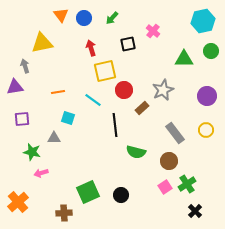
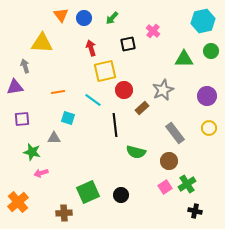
yellow triangle: rotated 15 degrees clockwise
yellow circle: moved 3 px right, 2 px up
black cross: rotated 32 degrees counterclockwise
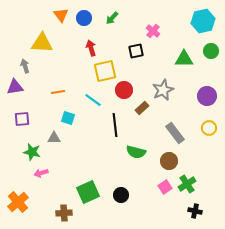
black square: moved 8 px right, 7 px down
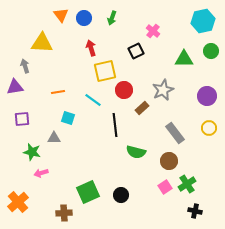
green arrow: rotated 24 degrees counterclockwise
black square: rotated 14 degrees counterclockwise
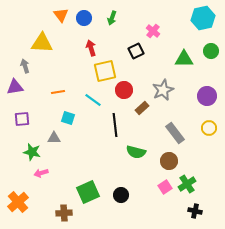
cyan hexagon: moved 3 px up
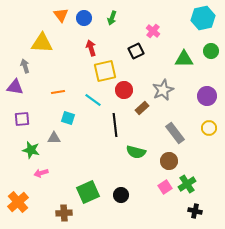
purple triangle: rotated 18 degrees clockwise
green star: moved 1 px left, 2 px up
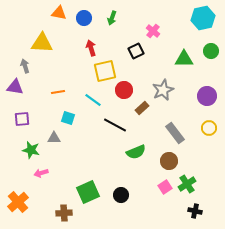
orange triangle: moved 2 px left, 2 px up; rotated 42 degrees counterclockwise
black line: rotated 55 degrees counterclockwise
green semicircle: rotated 36 degrees counterclockwise
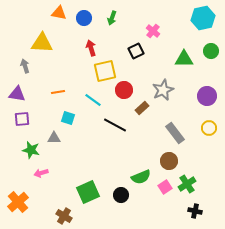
purple triangle: moved 2 px right, 7 px down
green semicircle: moved 5 px right, 25 px down
brown cross: moved 3 px down; rotated 35 degrees clockwise
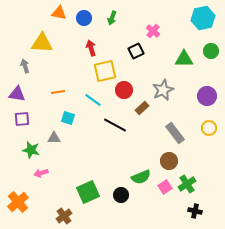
brown cross: rotated 21 degrees clockwise
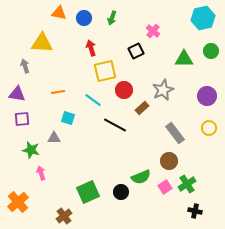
pink arrow: rotated 88 degrees clockwise
black circle: moved 3 px up
